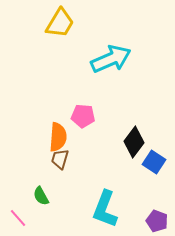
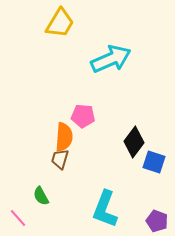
orange semicircle: moved 6 px right
blue square: rotated 15 degrees counterclockwise
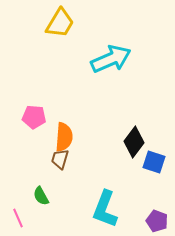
pink pentagon: moved 49 px left, 1 px down
pink line: rotated 18 degrees clockwise
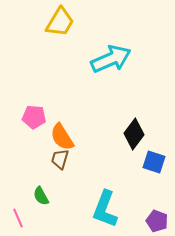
yellow trapezoid: moved 1 px up
orange semicircle: moved 2 px left; rotated 144 degrees clockwise
black diamond: moved 8 px up
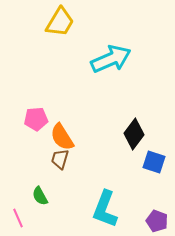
pink pentagon: moved 2 px right, 2 px down; rotated 10 degrees counterclockwise
green semicircle: moved 1 px left
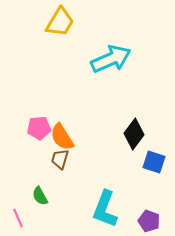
pink pentagon: moved 3 px right, 9 px down
purple pentagon: moved 8 px left
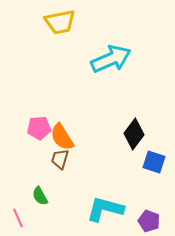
yellow trapezoid: rotated 48 degrees clockwise
cyan L-shape: rotated 84 degrees clockwise
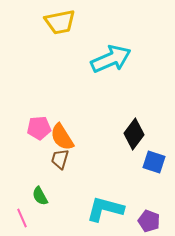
pink line: moved 4 px right
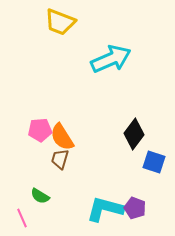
yellow trapezoid: rotated 32 degrees clockwise
pink pentagon: moved 1 px right, 2 px down
green semicircle: rotated 30 degrees counterclockwise
purple pentagon: moved 14 px left, 13 px up
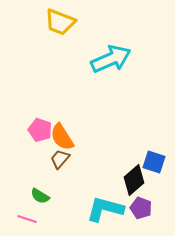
pink pentagon: rotated 25 degrees clockwise
black diamond: moved 46 px down; rotated 12 degrees clockwise
brown trapezoid: rotated 25 degrees clockwise
purple pentagon: moved 6 px right
pink line: moved 5 px right, 1 px down; rotated 48 degrees counterclockwise
